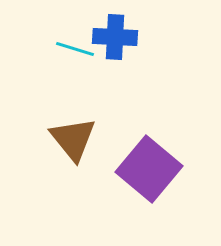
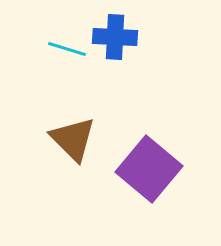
cyan line: moved 8 px left
brown triangle: rotated 6 degrees counterclockwise
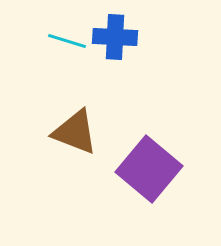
cyan line: moved 8 px up
brown triangle: moved 2 px right, 7 px up; rotated 24 degrees counterclockwise
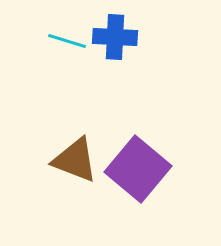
brown triangle: moved 28 px down
purple square: moved 11 px left
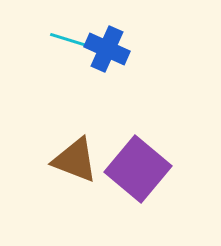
blue cross: moved 8 px left, 12 px down; rotated 21 degrees clockwise
cyan line: moved 2 px right, 1 px up
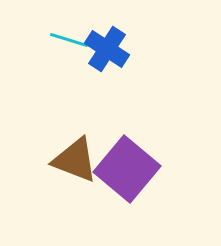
blue cross: rotated 9 degrees clockwise
purple square: moved 11 px left
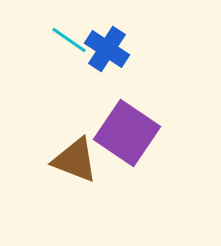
cyan line: rotated 18 degrees clockwise
purple square: moved 36 px up; rotated 6 degrees counterclockwise
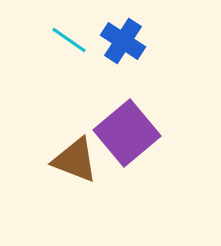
blue cross: moved 16 px right, 8 px up
purple square: rotated 16 degrees clockwise
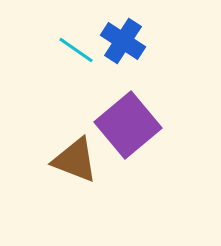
cyan line: moved 7 px right, 10 px down
purple square: moved 1 px right, 8 px up
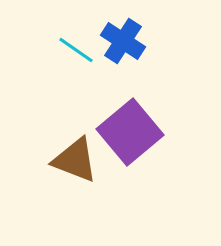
purple square: moved 2 px right, 7 px down
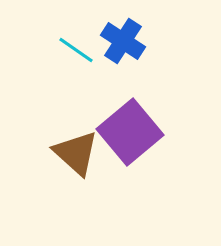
brown triangle: moved 1 px right, 7 px up; rotated 21 degrees clockwise
